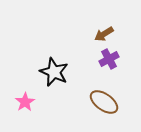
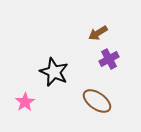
brown arrow: moved 6 px left, 1 px up
brown ellipse: moved 7 px left, 1 px up
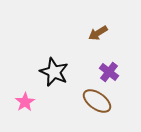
purple cross: moved 13 px down; rotated 24 degrees counterclockwise
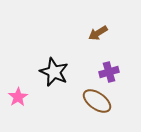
purple cross: rotated 36 degrees clockwise
pink star: moved 7 px left, 5 px up
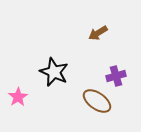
purple cross: moved 7 px right, 4 px down
